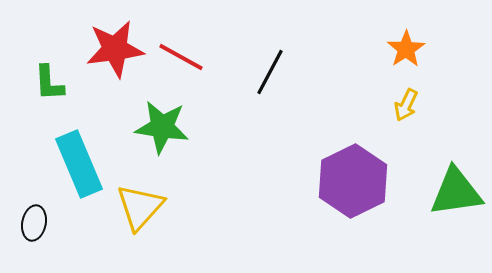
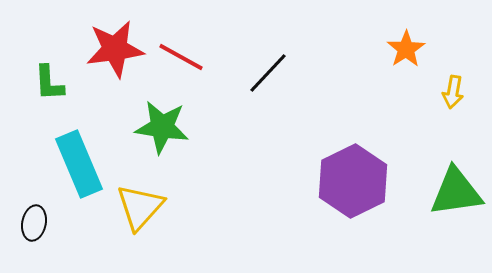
black line: moved 2 px left, 1 px down; rotated 15 degrees clockwise
yellow arrow: moved 47 px right, 13 px up; rotated 16 degrees counterclockwise
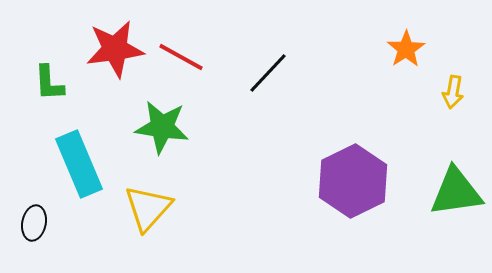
yellow triangle: moved 8 px right, 1 px down
